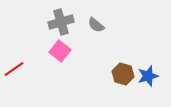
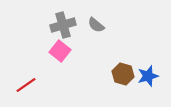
gray cross: moved 2 px right, 3 px down
red line: moved 12 px right, 16 px down
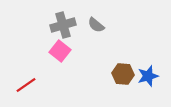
brown hexagon: rotated 10 degrees counterclockwise
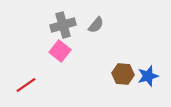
gray semicircle: rotated 90 degrees counterclockwise
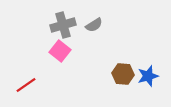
gray semicircle: moved 2 px left; rotated 18 degrees clockwise
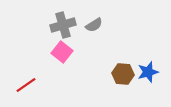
pink square: moved 2 px right, 1 px down
blue star: moved 4 px up
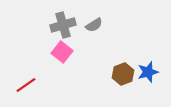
brown hexagon: rotated 25 degrees counterclockwise
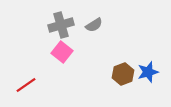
gray cross: moved 2 px left
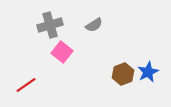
gray cross: moved 11 px left
blue star: rotated 10 degrees counterclockwise
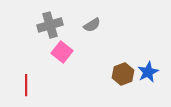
gray semicircle: moved 2 px left
red line: rotated 55 degrees counterclockwise
